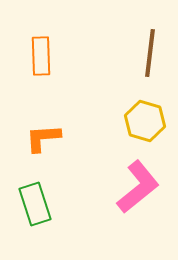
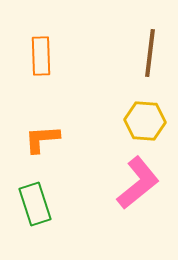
yellow hexagon: rotated 12 degrees counterclockwise
orange L-shape: moved 1 px left, 1 px down
pink L-shape: moved 4 px up
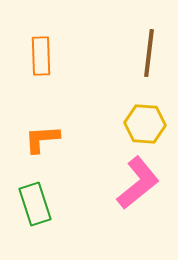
brown line: moved 1 px left
yellow hexagon: moved 3 px down
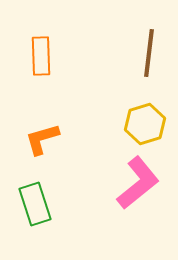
yellow hexagon: rotated 21 degrees counterclockwise
orange L-shape: rotated 12 degrees counterclockwise
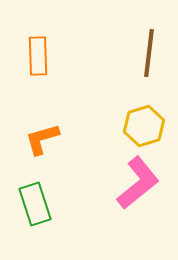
orange rectangle: moved 3 px left
yellow hexagon: moved 1 px left, 2 px down
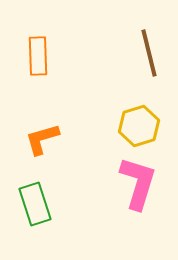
brown line: rotated 21 degrees counterclockwise
yellow hexagon: moved 5 px left
pink L-shape: rotated 34 degrees counterclockwise
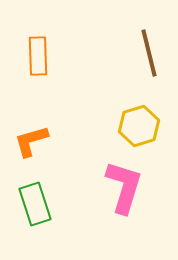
orange L-shape: moved 11 px left, 2 px down
pink L-shape: moved 14 px left, 4 px down
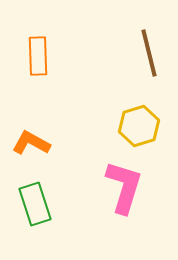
orange L-shape: moved 2 px down; rotated 45 degrees clockwise
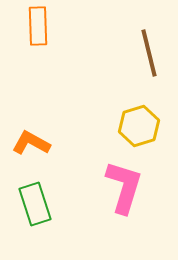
orange rectangle: moved 30 px up
